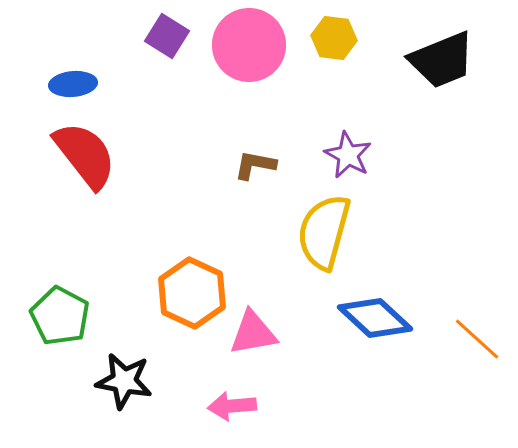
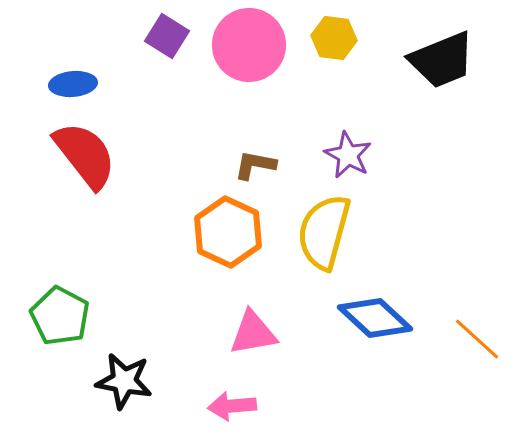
orange hexagon: moved 36 px right, 61 px up
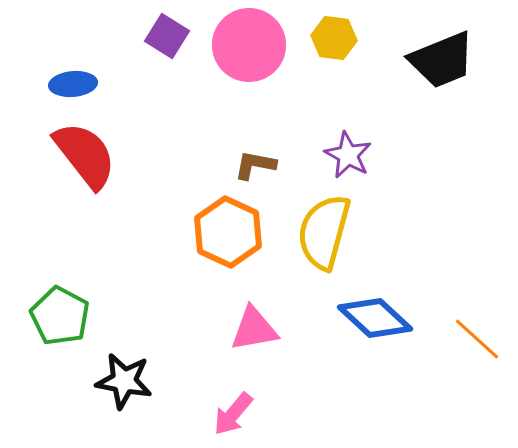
pink triangle: moved 1 px right, 4 px up
pink arrow: moved 1 px right, 8 px down; rotated 45 degrees counterclockwise
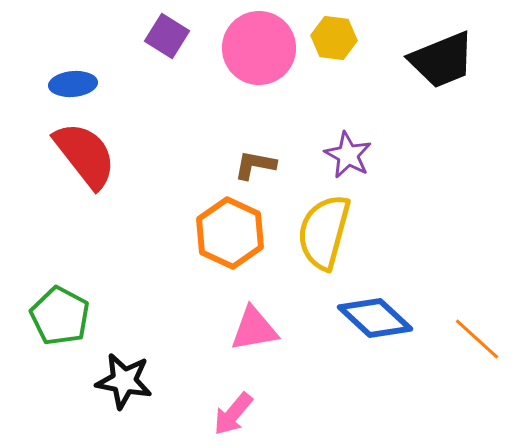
pink circle: moved 10 px right, 3 px down
orange hexagon: moved 2 px right, 1 px down
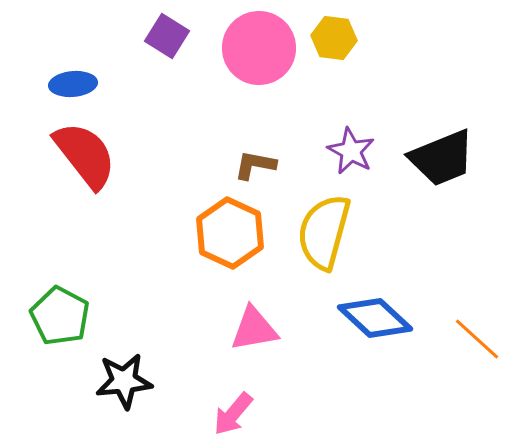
black trapezoid: moved 98 px down
purple star: moved 3 px right, 4 px up
black star: rotated 16 degrees counterclockwise
